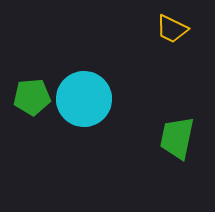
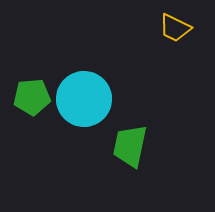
yellow trapezoid: moved 3 px right, 1 px up
green trapezoid: moved 47 px left, 8 px down
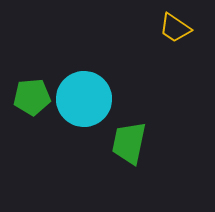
yellow trapezoid: rotated 8 degrees clockwise
green trapezoid: moved 1 px left, 3 px up
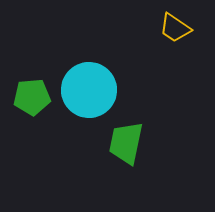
cyan circle: moved 5 px right, 9 px up
green trapezoid: moved 3 px left
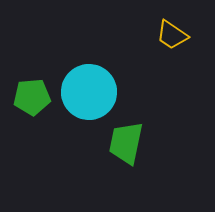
yellow trapezoid: moved 3 px left, 7 px down
cyan circle: moved 2 px down
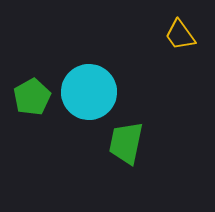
yellow trapezoid: moved 8 px right; rotated 20 degrees clockwise
green pentagon: rotated 24 degrees counterclockwise
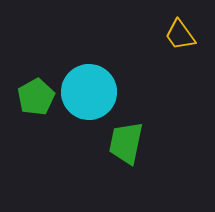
green pentagon: moved 4 px right
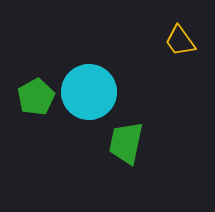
yellow trapezoid: moved 6 px down
